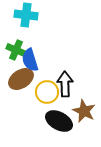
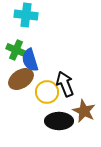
black arrow: rotated 20 degrees counterclockwise
black ellipse: rotated 28 degrees counterclockwise
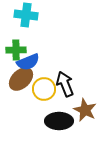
green cross: rotated 24 degrees counterclockwise
blue semicircle: moved 2 px left, 2 px down; rotated 95 degrees counterclockwise
brown ellipse: rotated 10 degrees counterclockwise
yellow circle: moved 3 px left, 3 px up
brown star: moved 1 px right, 1 px up
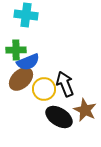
black ellipse: moved 4 px up; rotated 32 degrees clockwise
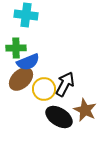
green cross: moved 2 px up
black arrow: rotated 50 degrees clockwise
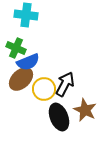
green cross: rotated 24 degrees clockwise
black ellipse: rotated 36 degrees clockwise
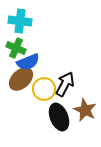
cyan cross: moved 6 px left, 6 px down
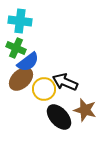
blue semicircle: rotated 15 degrees counterclockwise
black arrow: moved 2 px up; rotated 95 degrees counterclockwise
brown star: rotated 10 degrees counterclockwise
black ellipse: rotated 20 degrees counterclockwise
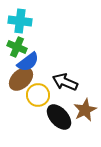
green cross: moved 1 px right, 1 px up
yellow circle: moved 6 px left, 6 px down
brown star: rotated 30 degrees clockwise
